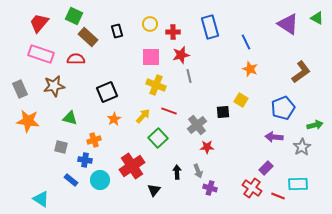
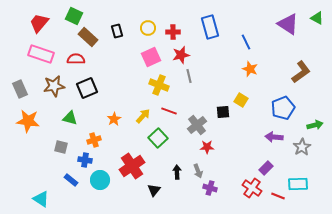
yellow circle at (150, 24): moved 2 px left, 4 px down
pink square at (151, 57): rotated 24 degrees counterclockwise
yellow cross at (156, 85): moved 3 px right
black square at (107, 92): moved 20 px left, 4 px up
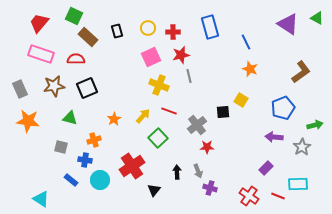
red cross at (252, 188): moved 3 px left, 8 px down
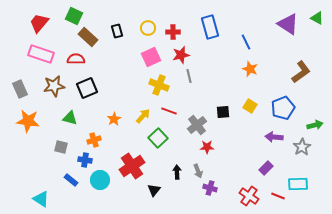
yellow square at (241, 100): moved 9 px right, 6 px down
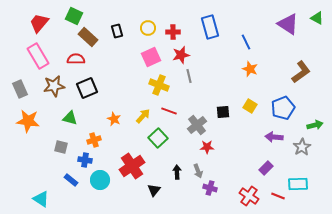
pink rectangle at (41, 54): moved 3 px left, 2 px down; rotated 40 degrees clockwise
orange star at (114, 119): rotated 16 degrees counterclockwise
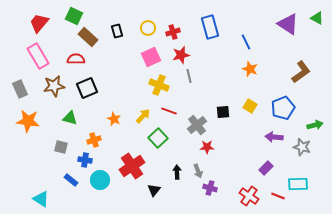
red cross at (173, 32): rotated 16 degrees counterclockwise
gray star at (302, 147): rotated 24 degrees counterclockwise
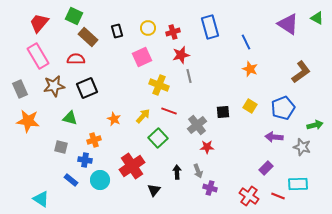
pink square at (151, 57): moved 9 px left
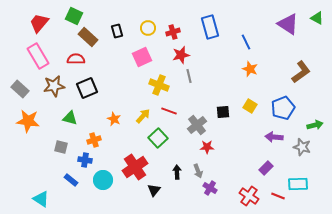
gray rectangle at (20, 89): rotated 24 degrees counterclockwise
red cross at (132, 166): moved 3 px right, 1 px down
cyan circle at (100, 180): moved 3 px right
purple cross at (210, 188): rotated 16 degrees clockwise
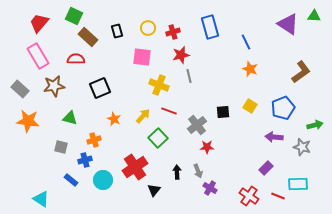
green triangle at (317, 18): moved 3 px left, 2 px up; rotated 24 degrees counterclockwise
pink square at (142, 57): rotated 30 degrees clockwise
black square at (87, 88): moved 13 px right
blue cross at (85, 160): rotated 24 degrees counterclockwise
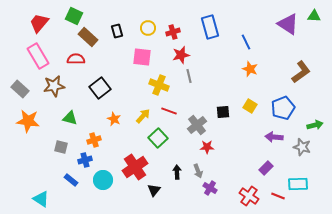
black square at (100, 88): rotated 15 degrees counterclockwise
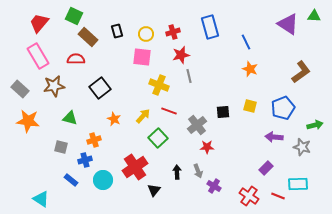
yellow circle at (148, 28): moved 2 px left, 6 px down
yellow square at (250, 106): rotated 16 degrees counterclockwise
purple cross at (210, 188): moved 4 px right, 2 px up
